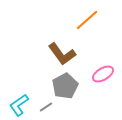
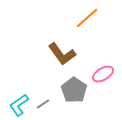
orange line: moved 2 px up
gray pentagon: moved 9 px right, 4 px down; rotated 10 degrees counterclockwise
gray line: moved 3 px left, 3 px up
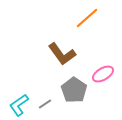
gray line: moved 2 px right
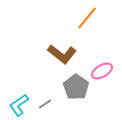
orange line: rotated 10 degrees counterclockwise
brown L-shape: rotated 16 degrees counterclockwise
pink ellipse: moved 1 px left, 3 px up
gray pentagon: moved 2 px right, 3 px up
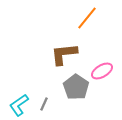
brown L-shape: moved 2 px right; rotated 136 degrees clockwise
gray line: moved 1 px left; rotated 32 degrees counterclockwise
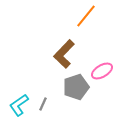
orange line: moved 1 px left, 2 px up
brown L-shape: rotated 40 degrees counterclockwise
gray pentagon: rotated 20 degrees clockwise
gray line: moved 1 px left
